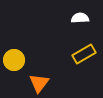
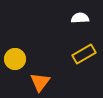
yellow circle: moved 1 px right, 1 px up
orange triangle: moved 1 px right, 1 px up
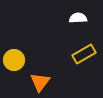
white semicircle: moved 2 px left
yellow circle: moved 1 px left, 1 px down
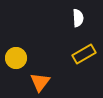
white semicircle: rotated 90 degrees clockwise
yellow circle: moved 2 px right, 2 px up
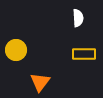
yellow rectangle: rotated 30 degrees clockwise
yellow circle: moved 8 px up
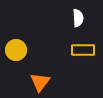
yellow rectangle: moved 1 px left, 4 px up
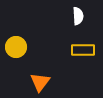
white semicircle: moved 2 px up
yellow circle: moved 3 px up
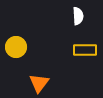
yellow rectangle: moved 2 px right
orange triangle: moved 1 px left, 1 px down
